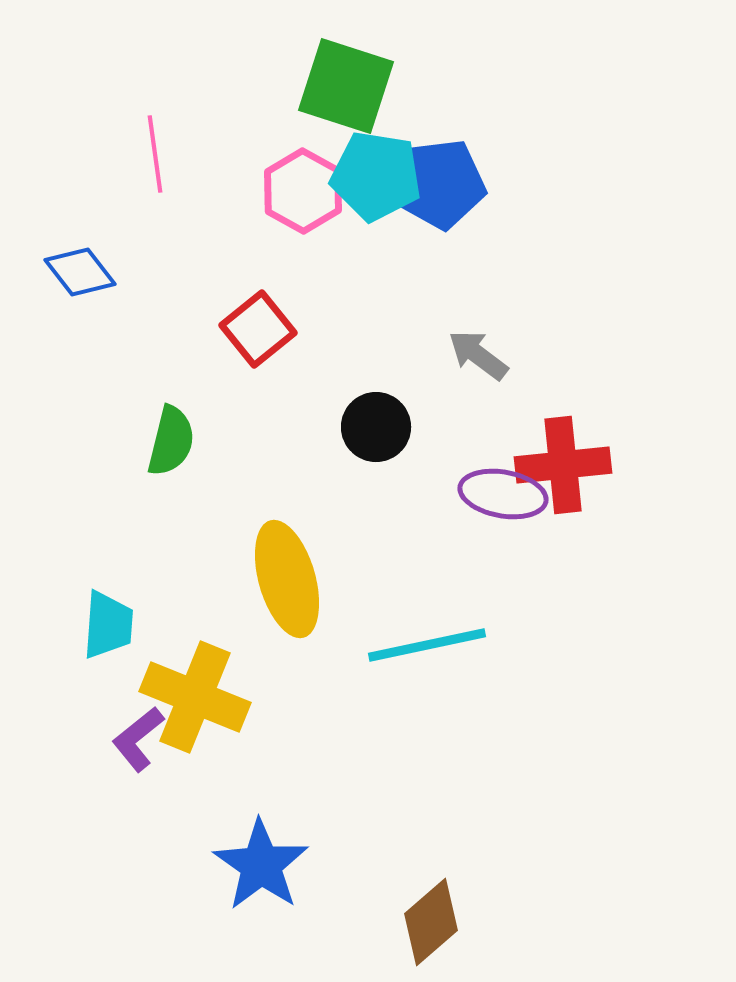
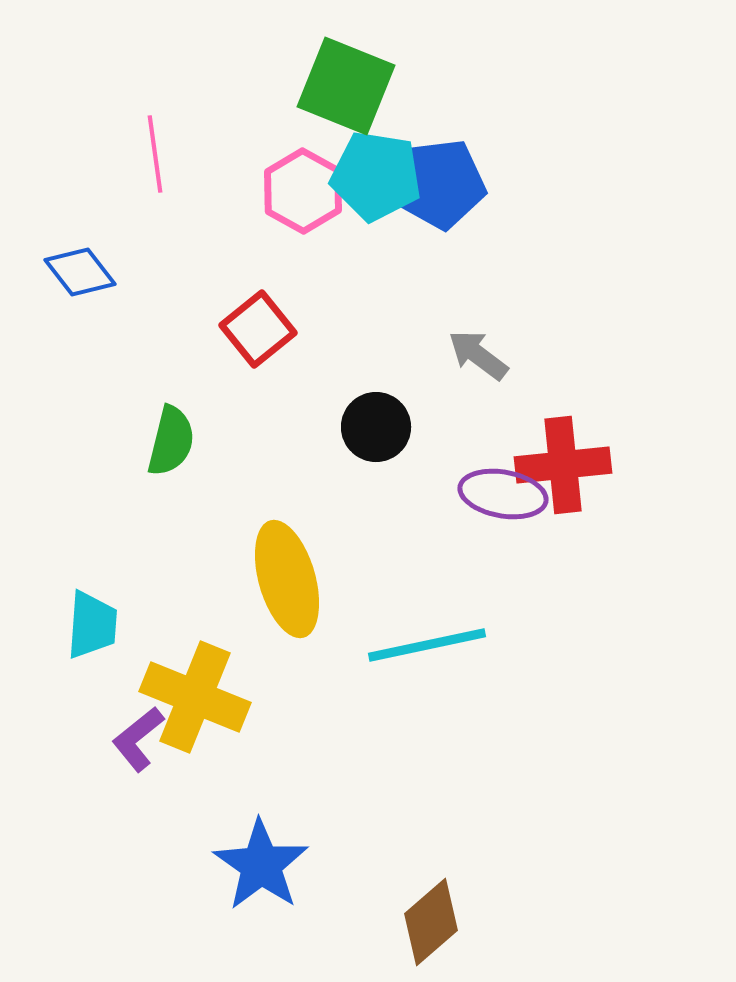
green square: rotated 4 degrees clockwise
cyan trapezoid: moved 16 px left
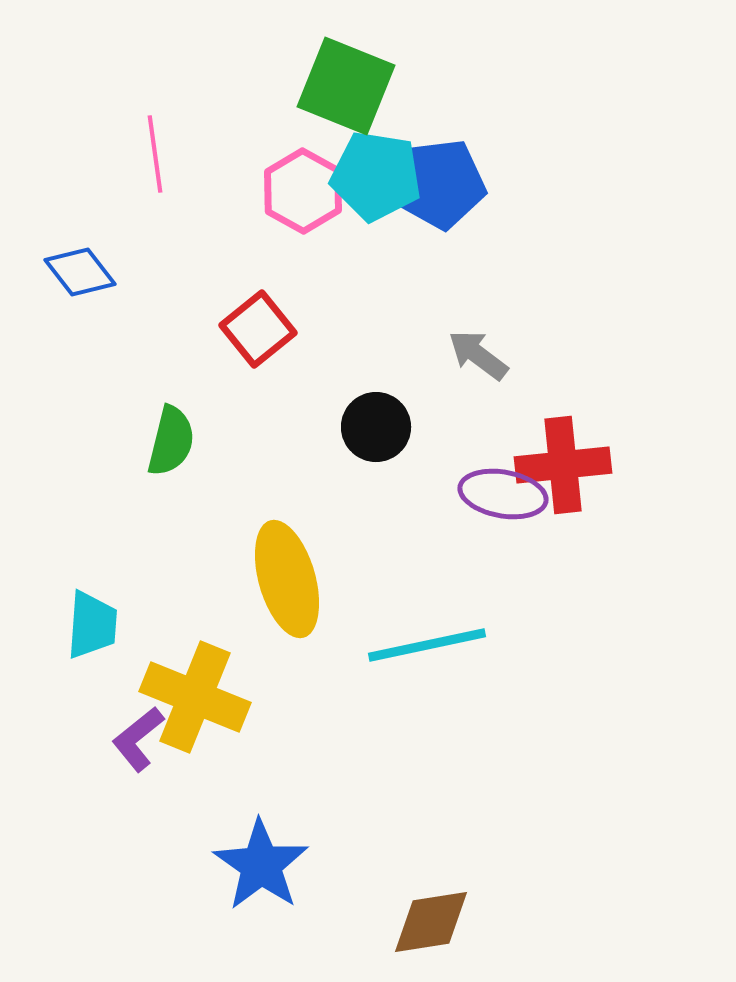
brown diamond: rotated 32 degrees clockwise
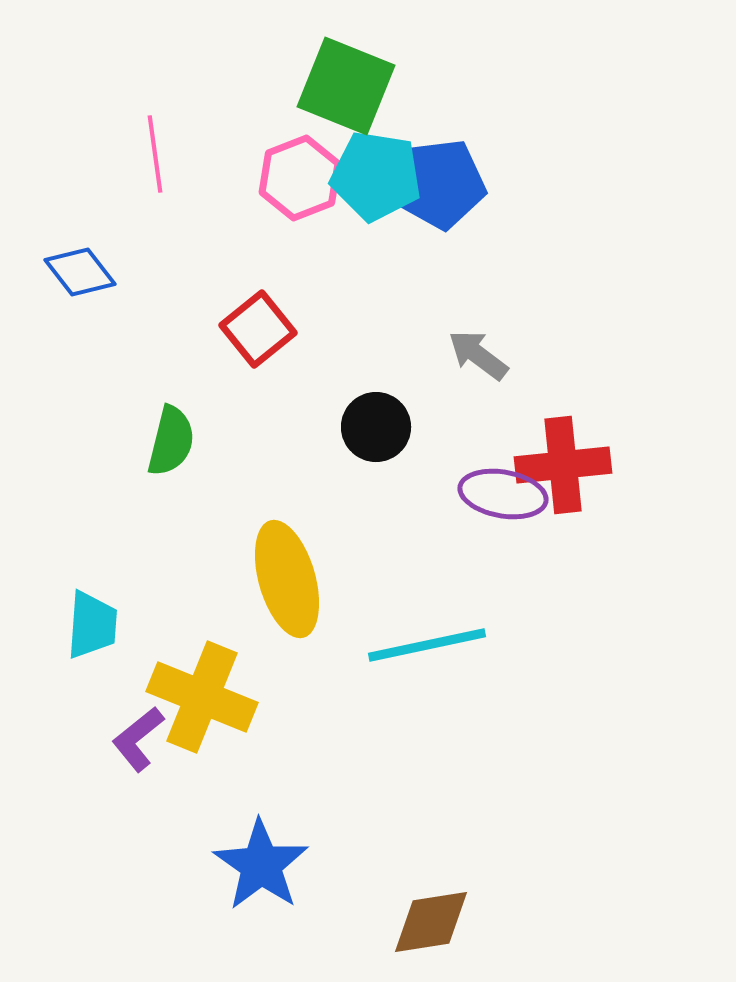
pink hexagon: moved 3 px left, 13 px up; rotated 10 degrees clockwise
yellow cross: moved 7 px right
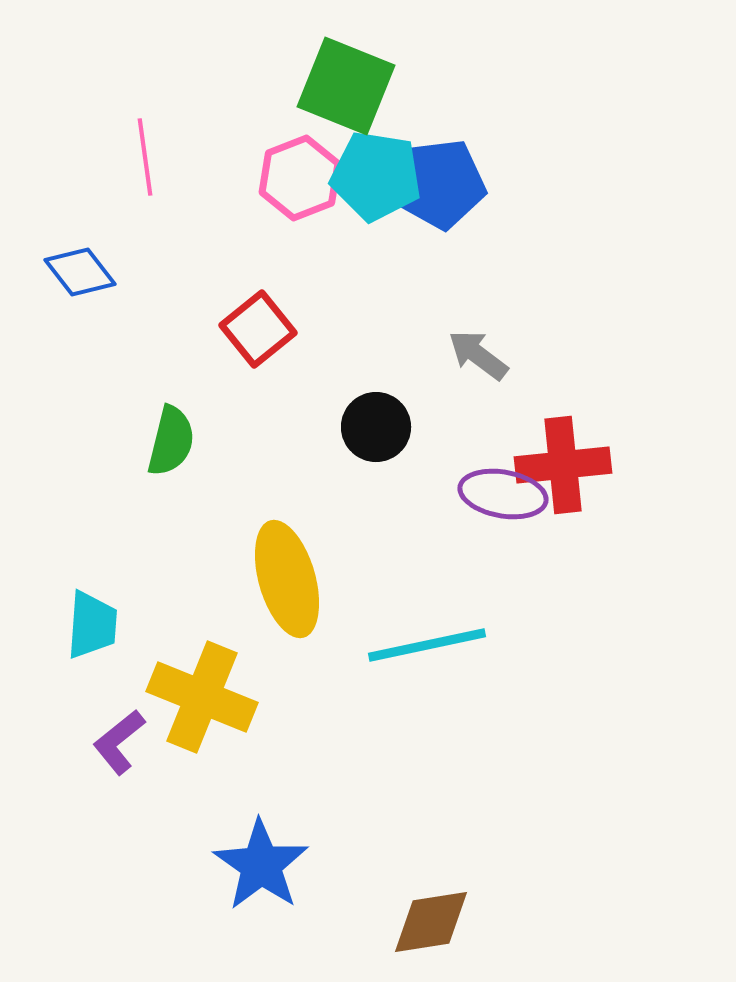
pink line: moved 10 px left, 3 px down
purple L-shape: moved 19 px left, 3 px down
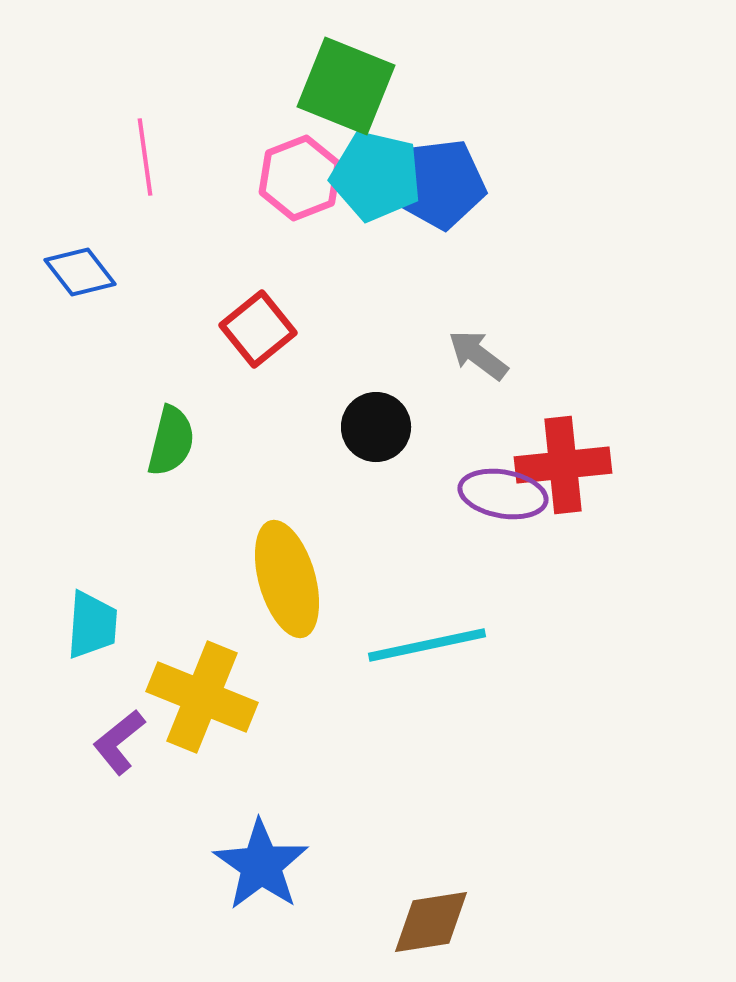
cyan pentagon: rotated 4 degrees clockwise
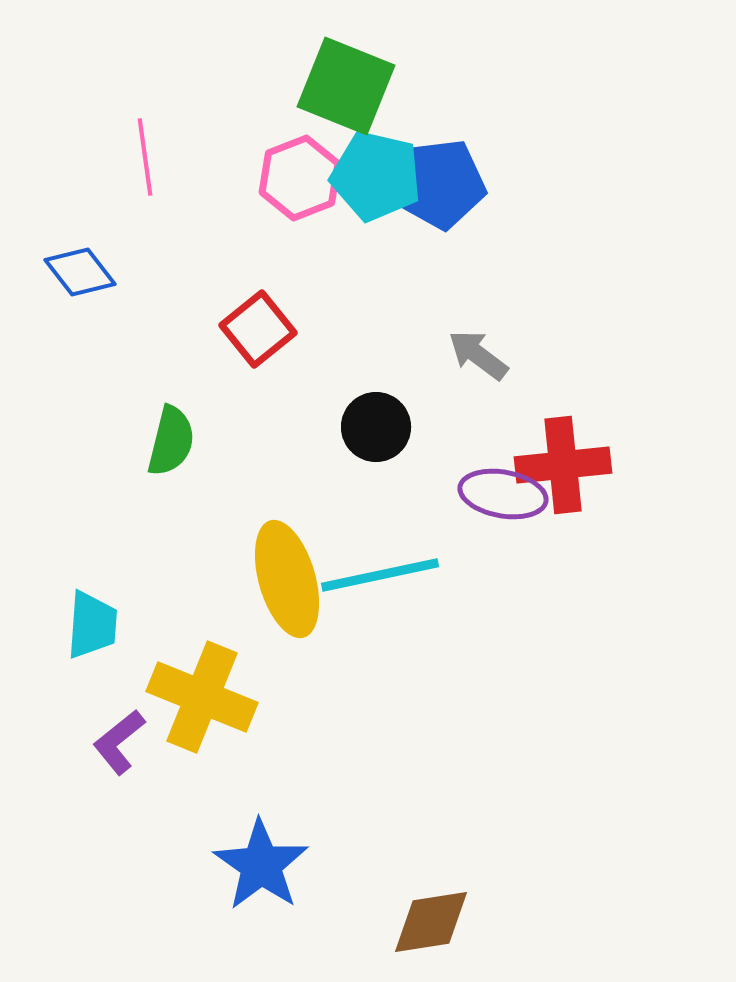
cyan line: moved 47 px left, 70 px up
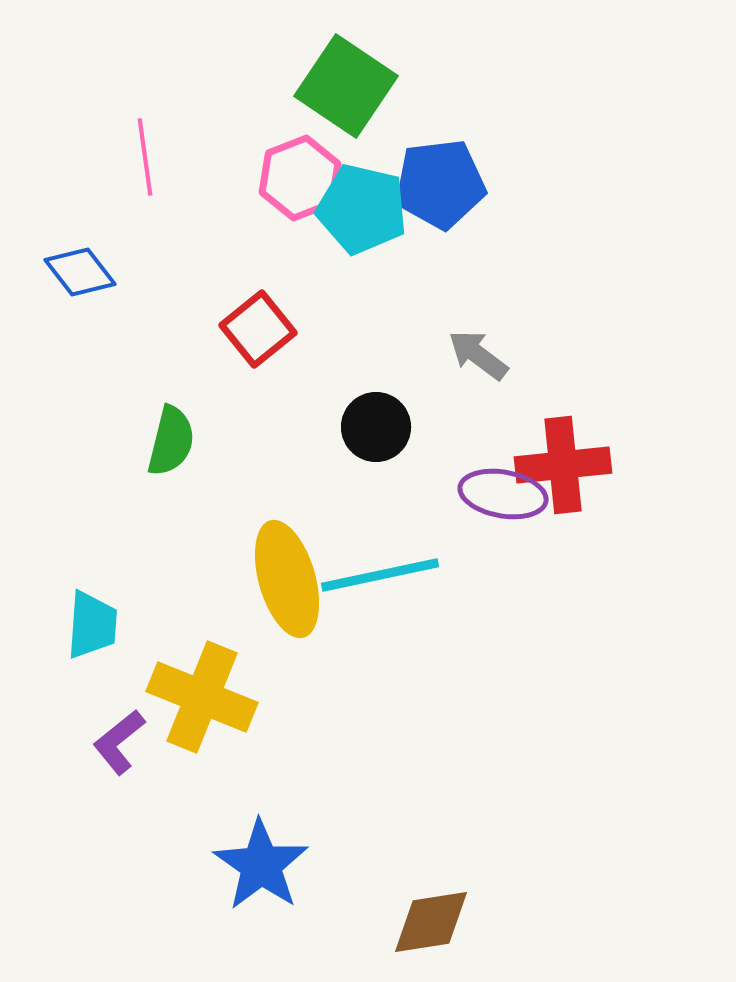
green square: rotated 12 degrees clockwise
cyan pentagon: moved 14 px left, 33 px down
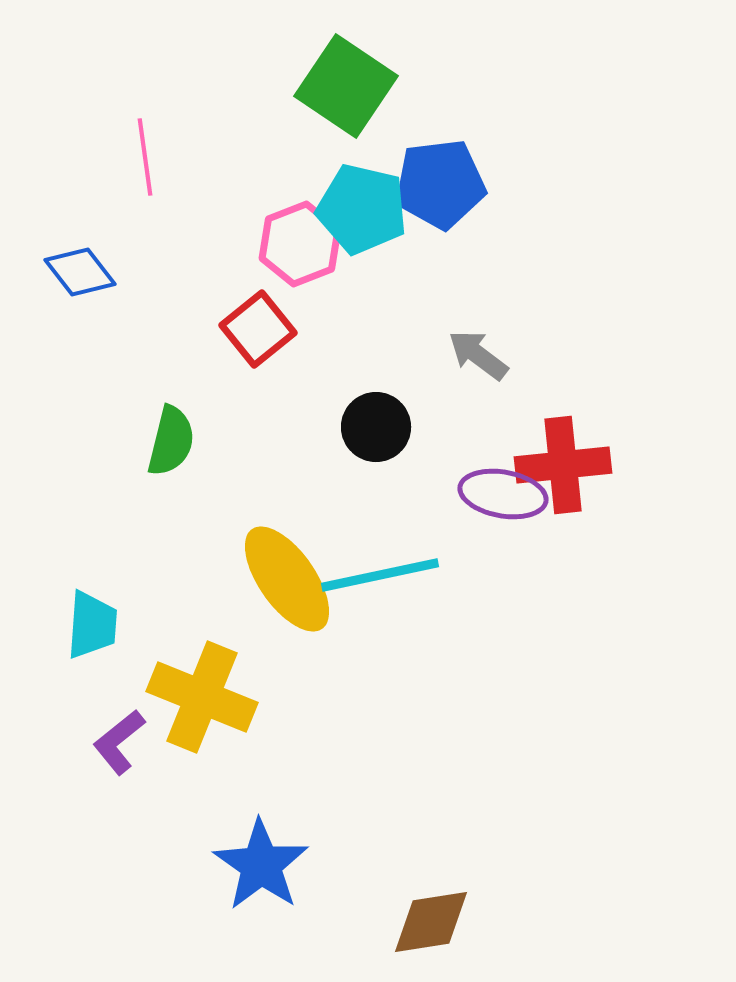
pink hexagon: moved 66 px down
yellow ellipse: rotated 19 degrees counterclockwise
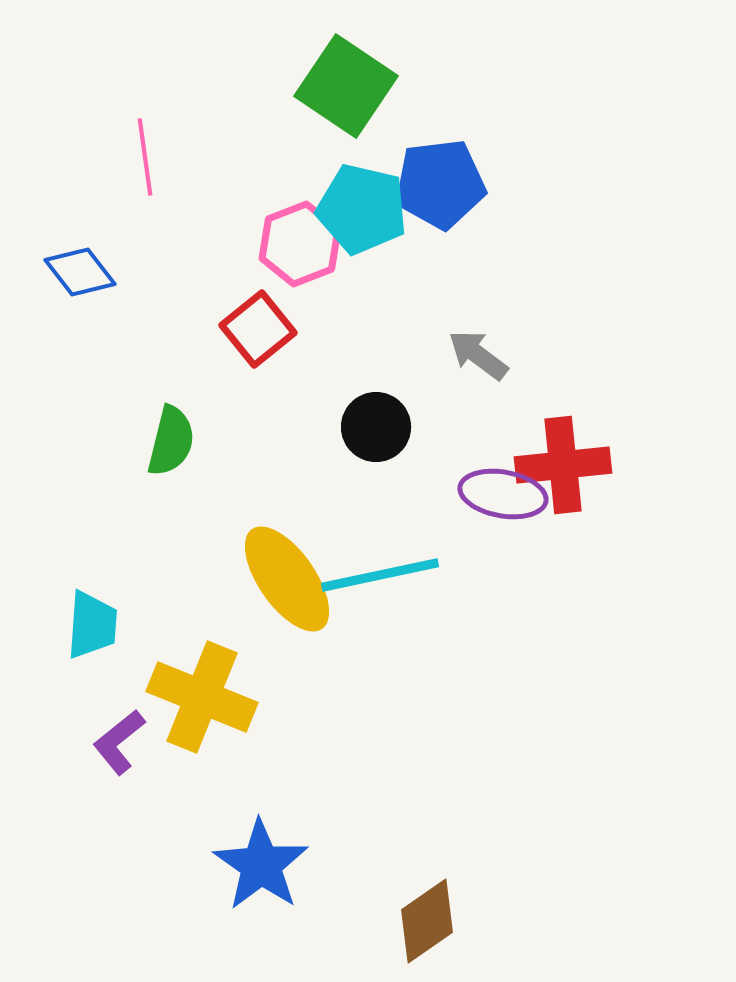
brown diamond: moved 4 px left, 1 px up; rotated 26 degrees counterclockwise
